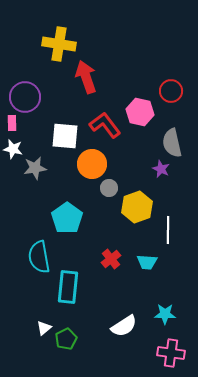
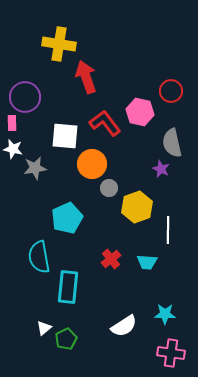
red L-shape: moved 2 px up
cyan pentagon: rotated 12 degrees clockwise
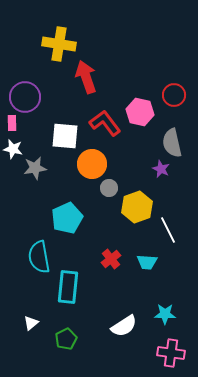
red circle: moved 3 px right, 4 px down
white line: rotated 28 degrees counterclockwise
white triangle: moved 13 px left, 5 px up
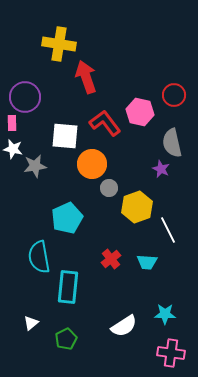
gray star: moved 2 px up
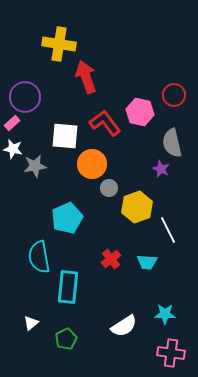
pink rectangle: rotated 49 degrees clockwise
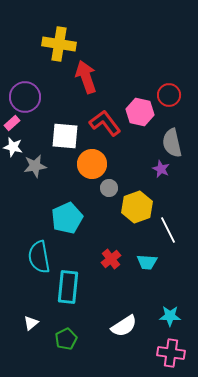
red circle: moved 5 px left
white star: moved 2 px up
cyan star: moved 5 px right, 2 px down
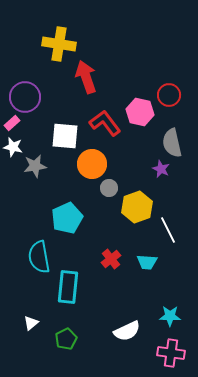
white semicircle: moved 3 px right, 5 px down; rotated 8 degrees clockwise
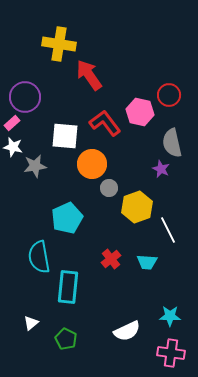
red arrow: moved 3 px right, 2 px up; rotated 16 degrees counterclockwise
green pentagon: rotated 20 degrees counterclockwise
